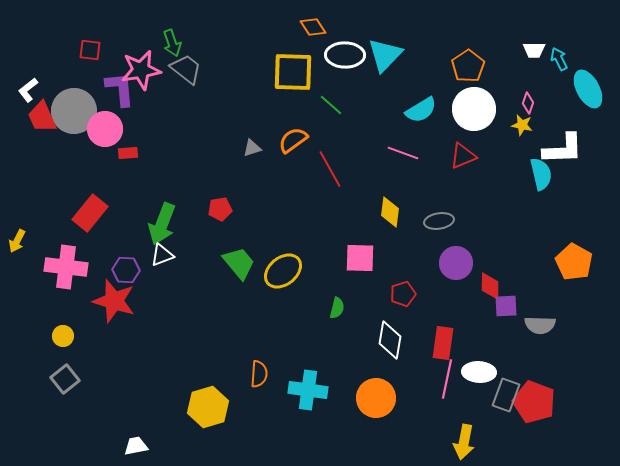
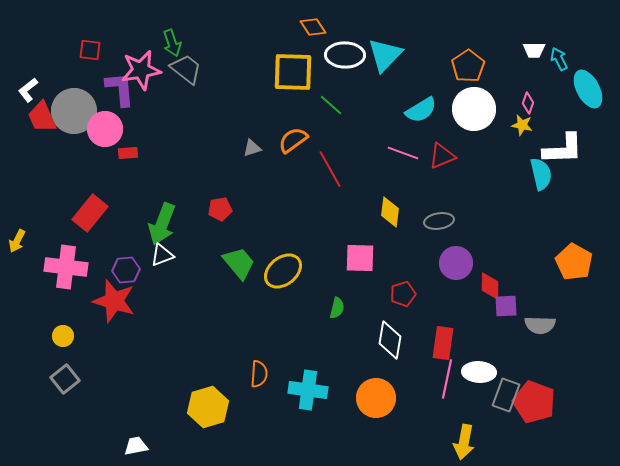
red triangle at (463, 156): moved 21 px left
purple hexagon at (126, 270): rotated 8 degrees counterclockwise
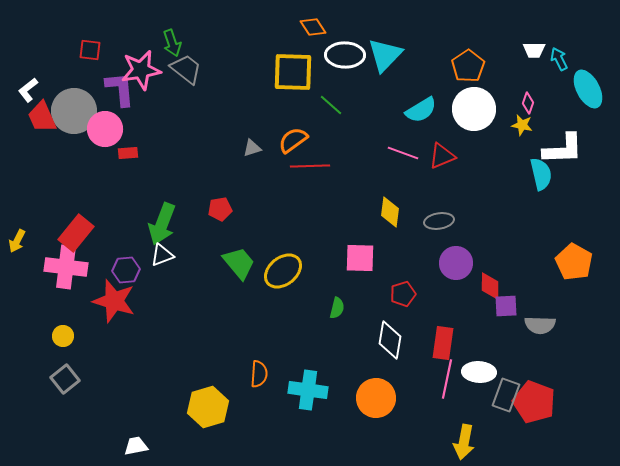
red line at (330, 169): moved 20 px left, 3 px up; rotated 63 degrees counterclockwise
red rectangle at (90, 213): moved 14 px left, 20 px down
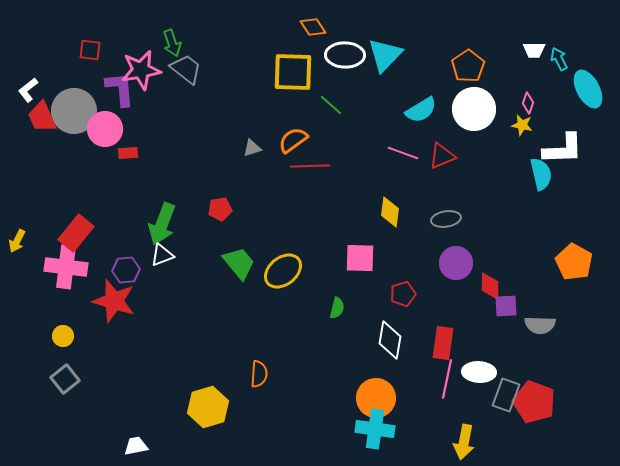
gray ellipse at (439, 221): moved 7 px right, 2 px up
cyan cross at (308, 390): moved 67 px right, 39 px down
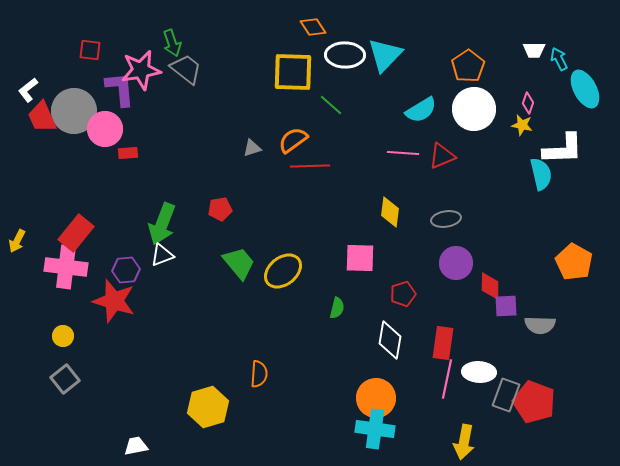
cyan ellipse at (588, 89): moved 3 px left
pink line at (403, 153): rotated 16 degrees counterclockwise
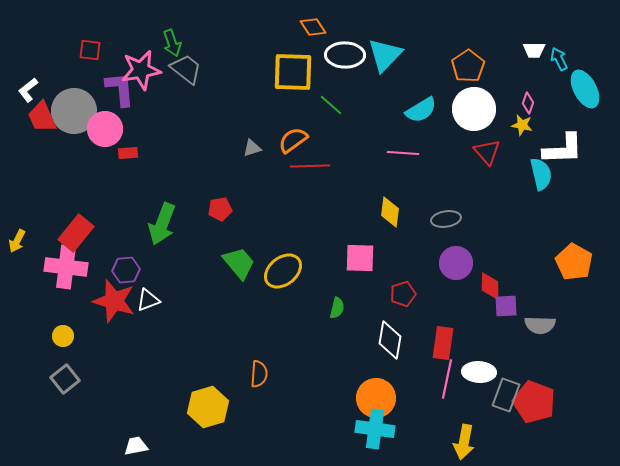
red triangle at (442, 156): moved 45 px right, 4 px up; rotated 48 degrees counterclockwise
white triangle at (162, 255): moved 14 px left, 45 px down
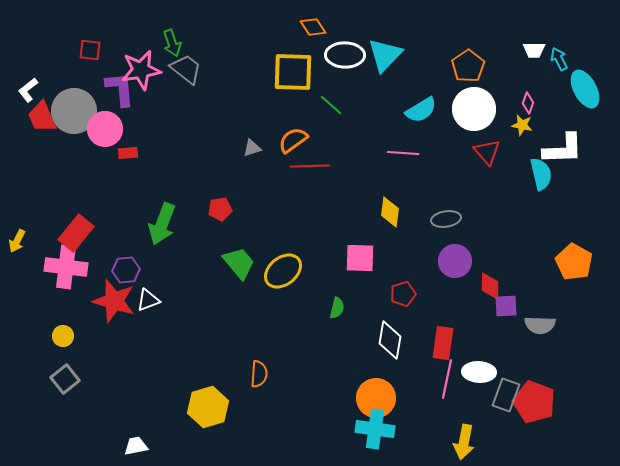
purple circle at (456, 263): moved 1 px left, 2 px up
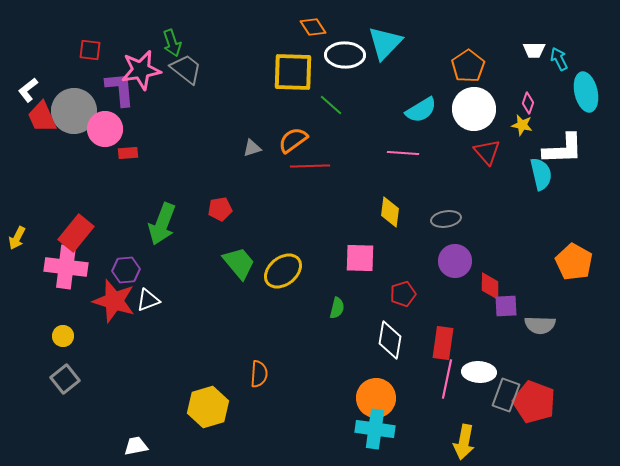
cyan triangle at (385, 55): moved 12 px up
cyan ellipse at (585, 89): moved 1 px right, 3 px down; rotated 15 degrees clockwise
yellow arrow at (17, 241): moved 3 px up
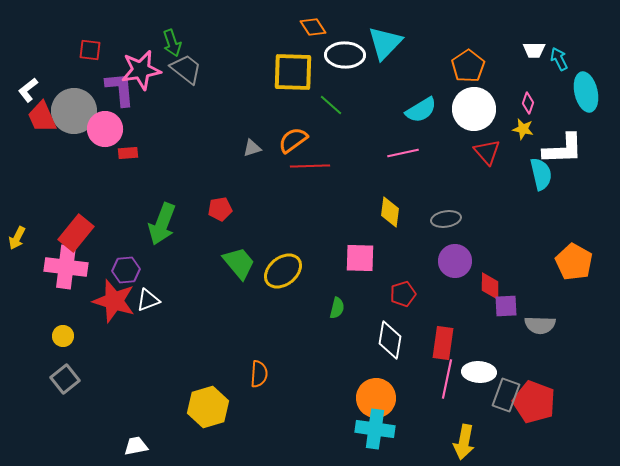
yellow star at (522, 125): moved 1 px right, 4 px down
pink line at (403, 153): rotated 16 degrees counterclockwise
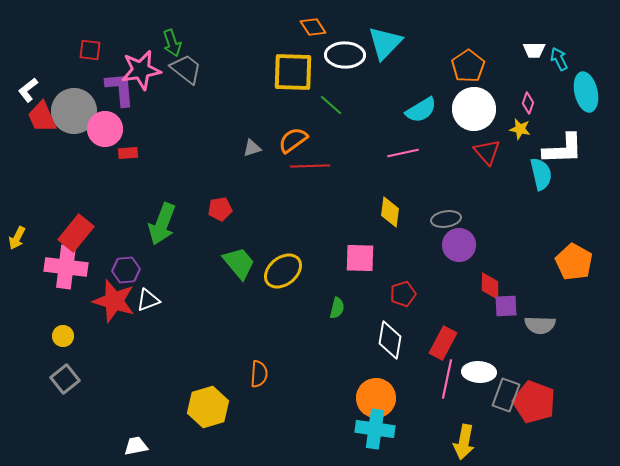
yellow star at (523, 129): moved 3 px left
purple circle at (455, 261): moved 4 px right, 16 px up
red rectangle at (443, 343): rotated 20 degrees clockwise
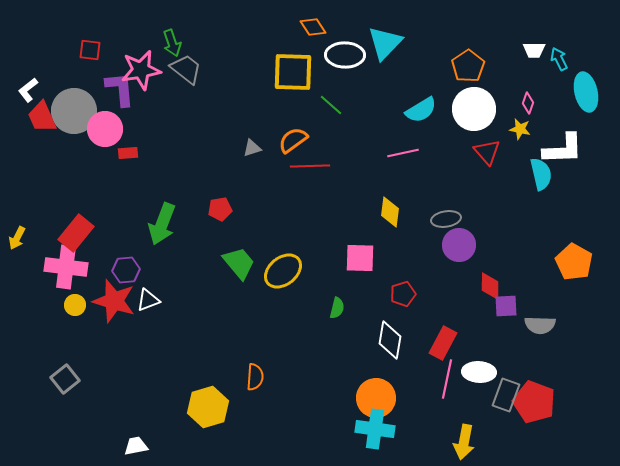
yellow circle at (63, 336): moved 12 px right, 31 px up
orange semicircle at (259, 374): moved 4 px left, 3 px down
